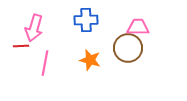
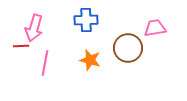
pink trapezoid: moved 17 px right, 1 px down; rotated 10 degrees counterclockwise
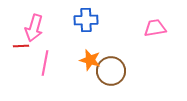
brown circle: moved 17 px left, 23 px down
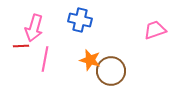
blue cross: moved 6 px left; rotated 15 degrees clockwise
pink trapezoid: moved 2 px down; rotated 10 degrees counterclockwise
pink line: moved 4 px up
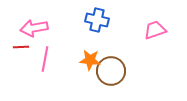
blue cross: moved 17 px right
pink arrow: rotated 64 degrees clockwise
red line: moved 1 px down
orange star: rotated 10 degrees counterclockwise
